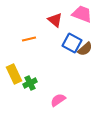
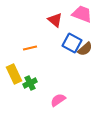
orange line: moved 1 px right, 9 px down
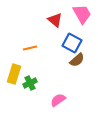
pink trapezoid: rotated 40 degrees clockwise
brown semicircle: moved 8 px left, 11 px down
yellow rectangle: rotated 42 degrees clockwise
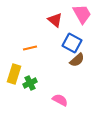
pink semicircle: moved 2 px right; rotated 63 degrees clockwise
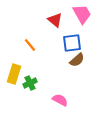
blue square: rotated 36 degrees counterclockwise
orange line: moved 3 px up; rotated 64 degrees clockwise
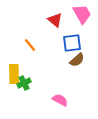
yellow rectangle: rotated 18 degrees counterclockwise
green cross: moved 6 px left
